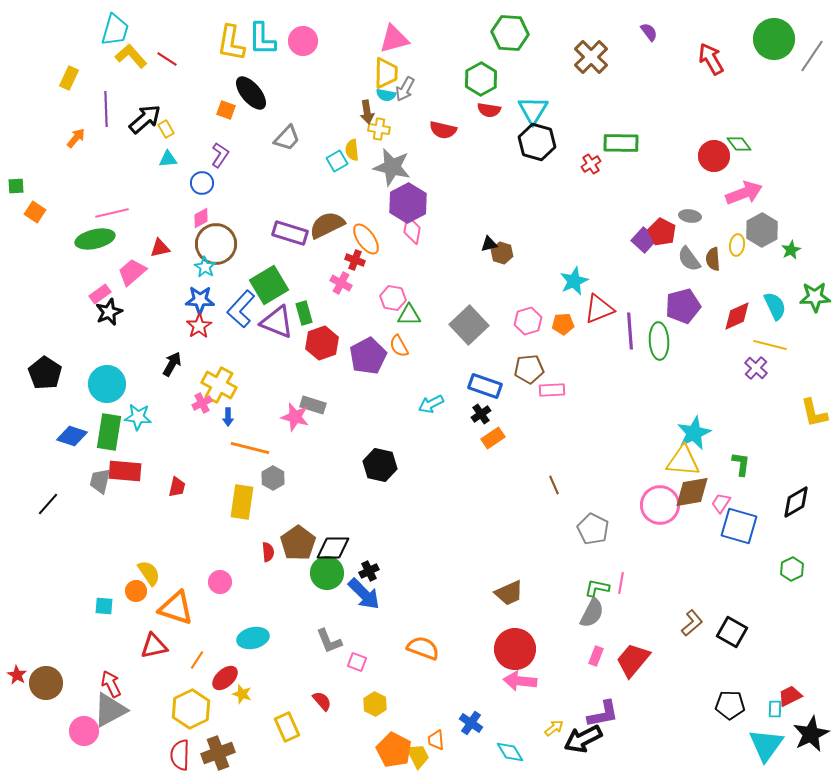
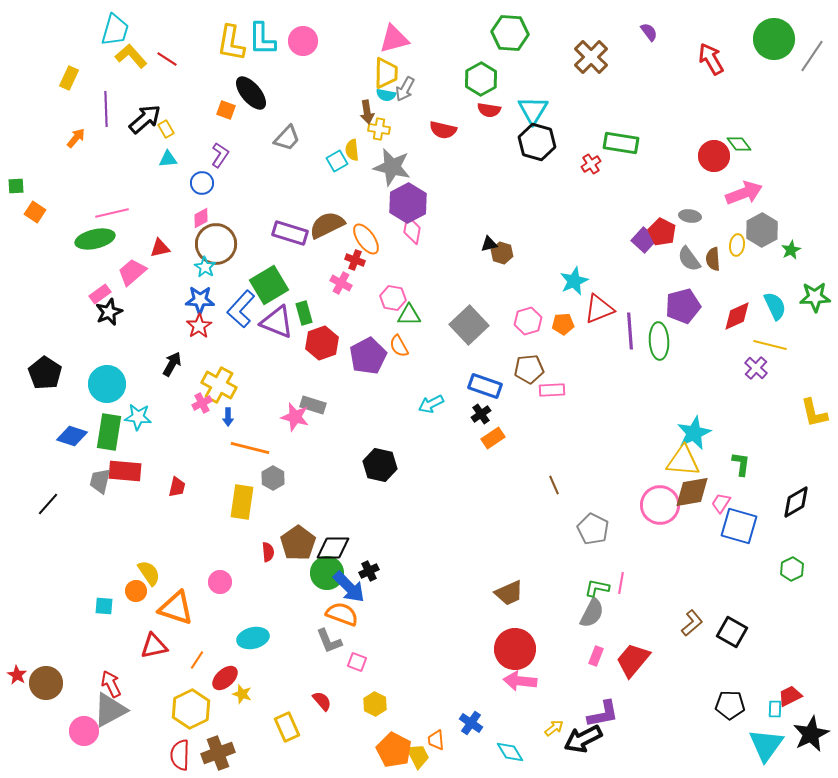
green rectangle at (621, 143): rotated 8 degrees clockwise
blue arrow at (364, 594): moved 15 px left, 7 px up
orange semicircle at (423, 648): moved 81 px left, 34 px up
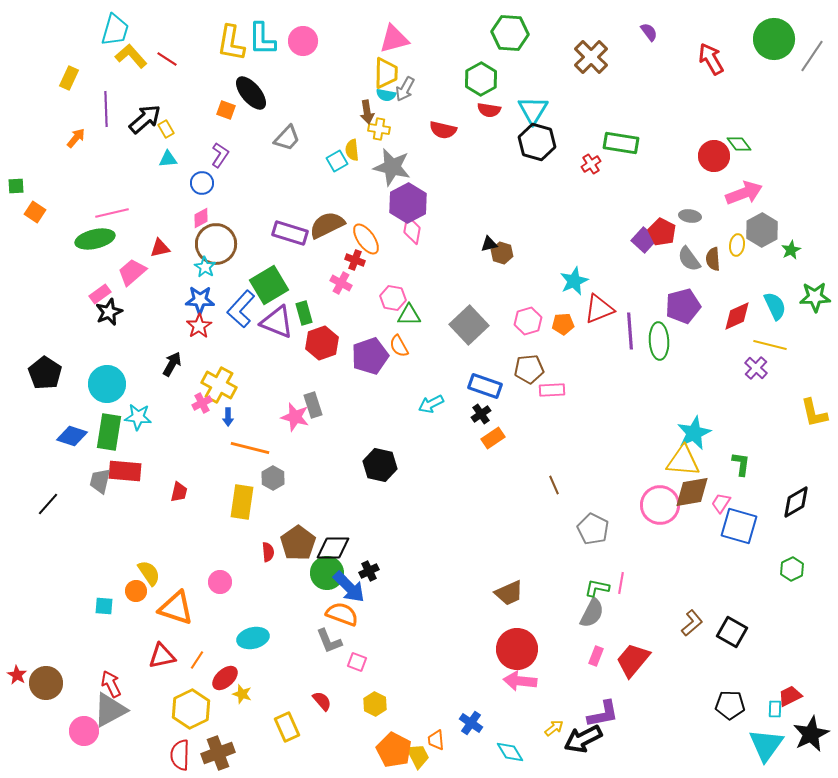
purple pentagon at (368, 356): moved 2 px right; rotated 9 degrees clockwise
gray rectangle at (313, 405): rotated 55 degrees clockwise
red trapezoid at (177, 487): moved 2 px right, 5 px down
red triangle at (154, 646): moved 8 px right, 10 px down
red circle at (515, 649): moved 2 px right
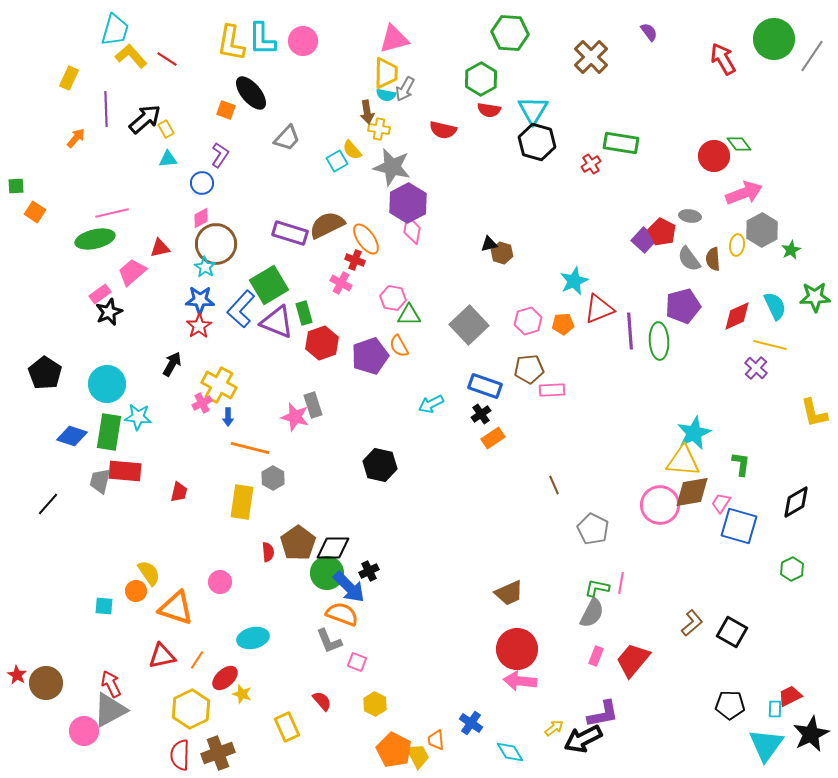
red arrow at (711, 59): moved 12 px right
yellow semicircle at (352, 150): rotated 35 degrees counterclockwise
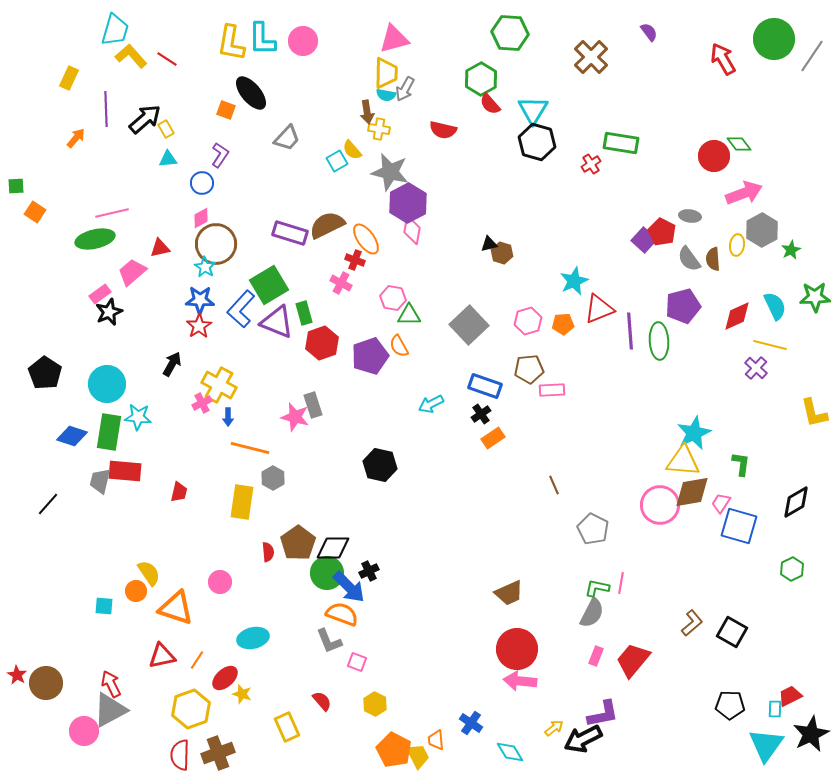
red semicircle at (489, 110): moved 1 px right, 6 px up; rotated 40 degrees clockwise
gray star at (392, 167): moved 2 px left, 5 px down
yellow hexagon at (191, 709): rotated 6 degrees clockwise
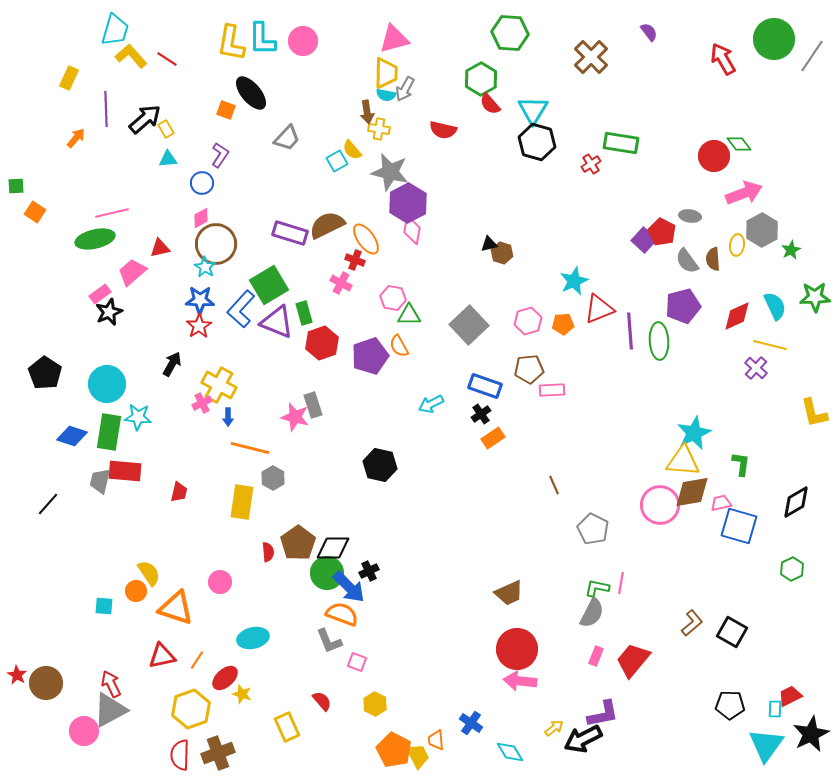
gray semicircle at (689, 259): moved 2 px left, 2 px down
pink trapezoid at (721, 503): rotated 45 degrees clockwise
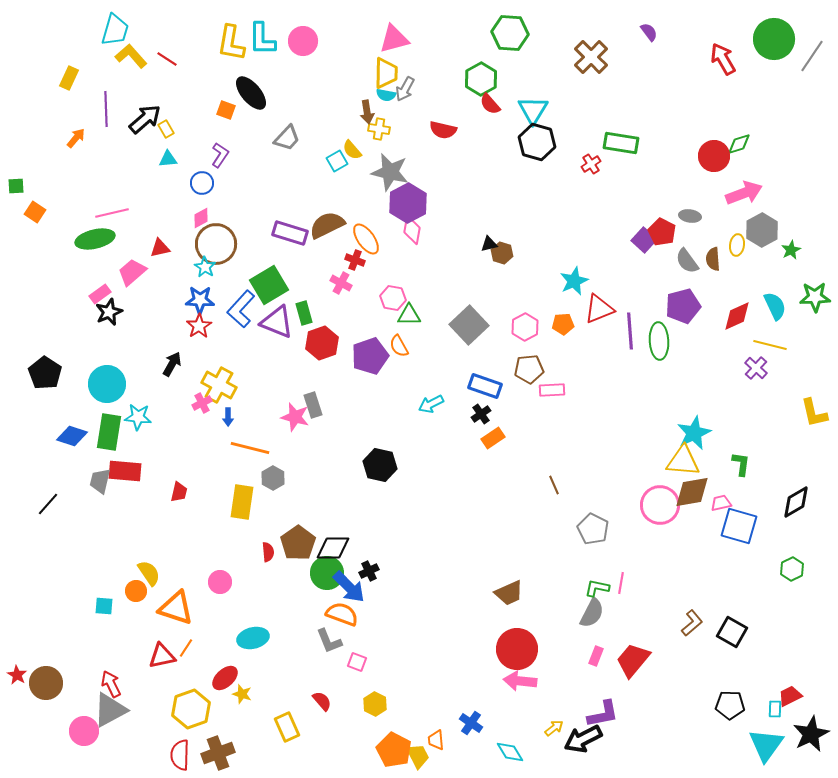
green diamond at (739, 144): rotated 70 degrees counterclockwise
pink hexagon at (528, 321): moved 3 px left, 6 px down; rotated 12 degrees counterclockwise
orange line at (197, 660): moved 11 px left, 12 px up
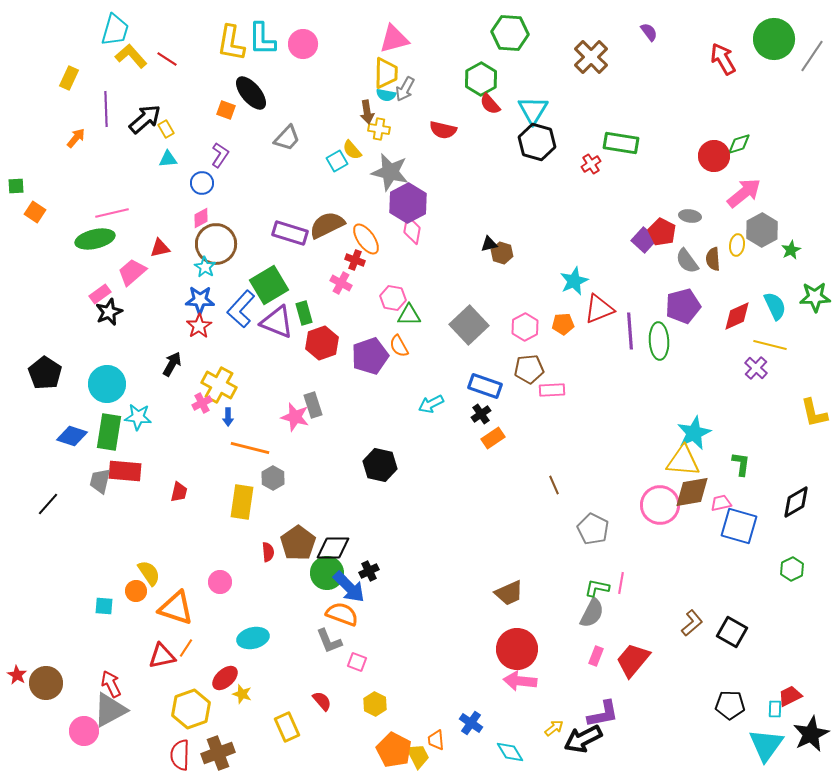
pink circle at (303, 41): moved 3 px down
pink arrow at (744, 193): rotated 18 degrees counterclockwise
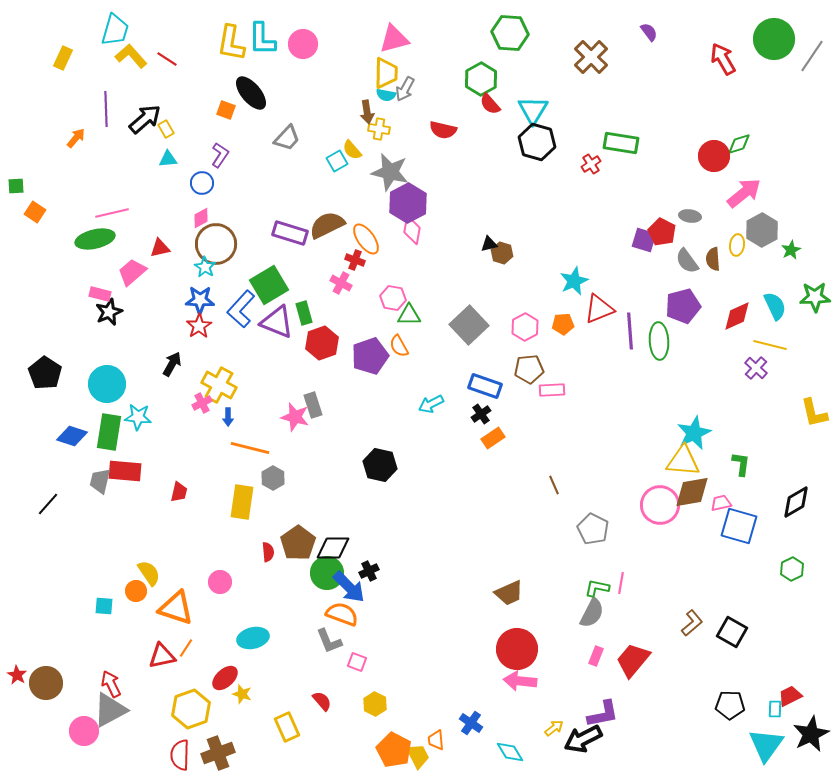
yellow rectangle at (69, 78): moved 6 px left, 20 px up
purple square at (644, 240): rotated 25 degrees counterclockwise
pink rectangle at (100, 294): rotated 50 degrees clockwise
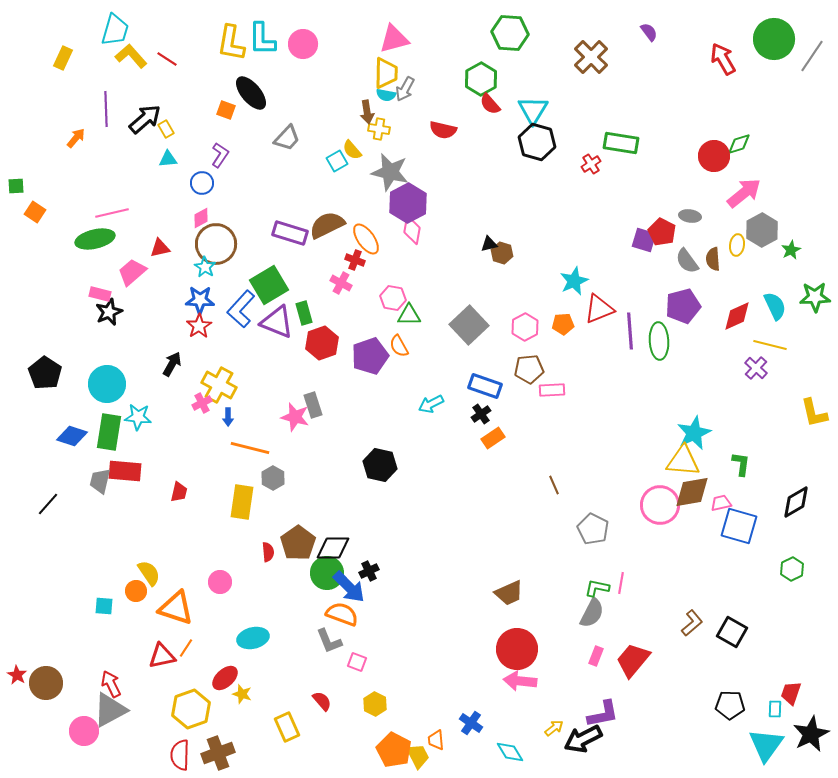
red trapezoid at (790, 696): moved 1 px right, 3 px up; rotated 45 degrees counterclockwise
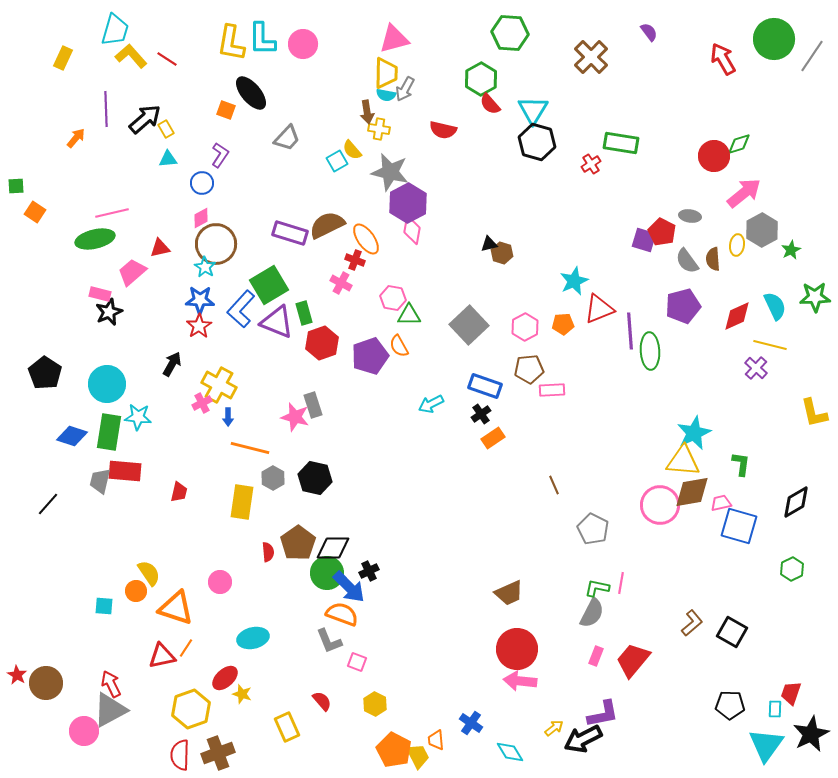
green ellipse at (659, 341): moved 9 px left, 10 px down
black hexagon at (380, 465): moved 65 px left, 13 px down
